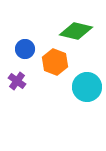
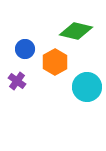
orange hexagon: rotated 10 degrees clockwise
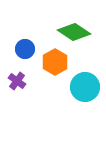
green diamond: moved 2 px left, 1 px down; rotated 20 degrees clockwise
cyan circle: moved 2 px left
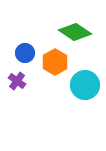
green diamond: moved 1 px right
blue circle: moved 4 px down
cyan circle: moved 2 px up
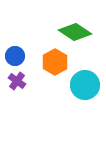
blue circle: moved 10 px left, 3 px down
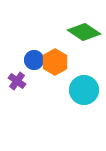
green diamond: moved 9 px right
blue circle: moved 19 px right, 4 px down
cyan circle: moved 1 px left, 5 px down
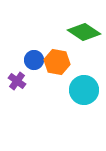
orange hexagon: moved 2 px right; rotated 20 degrees counterclockwise
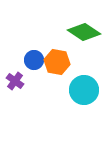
purple cross: moved 2 px left
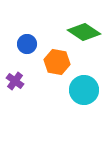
blue circle: moved 7 px left, 16 px up
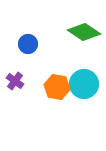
blue circle: moved 1 px right
orange hexagon: moved 25 px down
cyan circle: moved 6 px up
